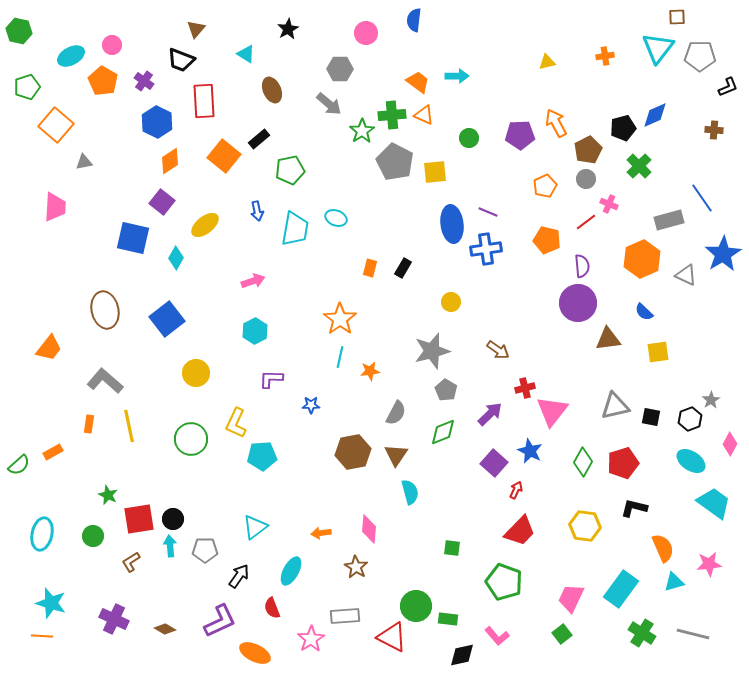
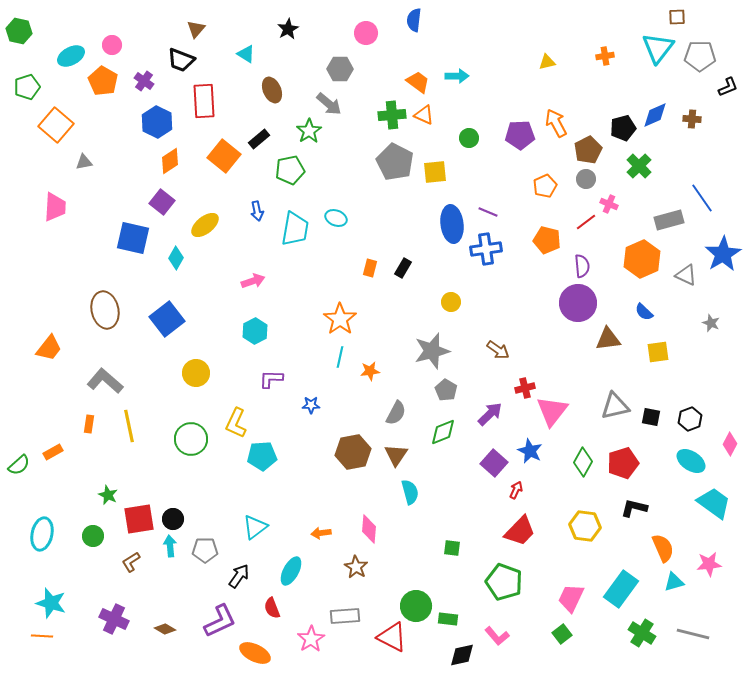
brown cross at (714, 130): moved 22 px left, 11 px up
green star at (362, 131): moved 53 px left
gray star at (711, 400): moved 77 px up; rotated 18 degrees counterclockwise
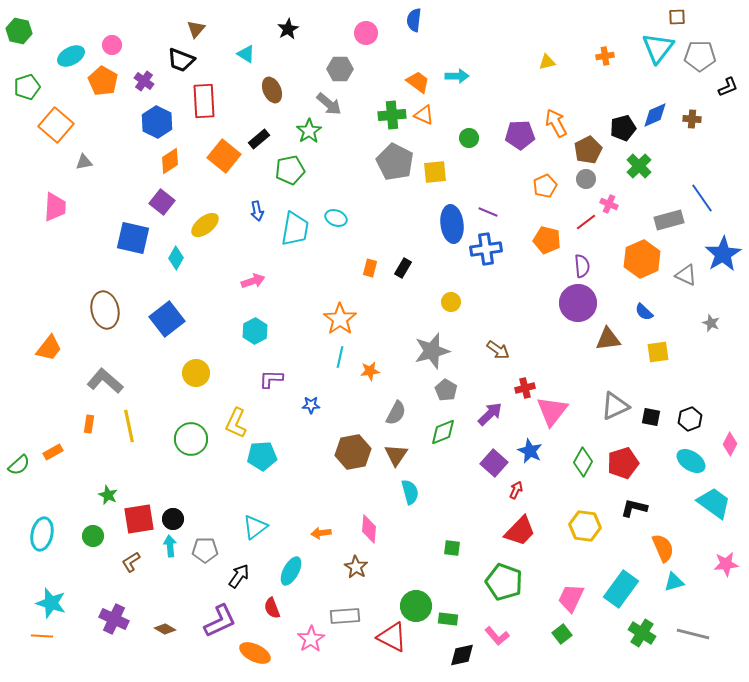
gray triangle at (615, 406): rotated 12 degrees counterclockwise
pink star at (709, 564): moved 17 px right
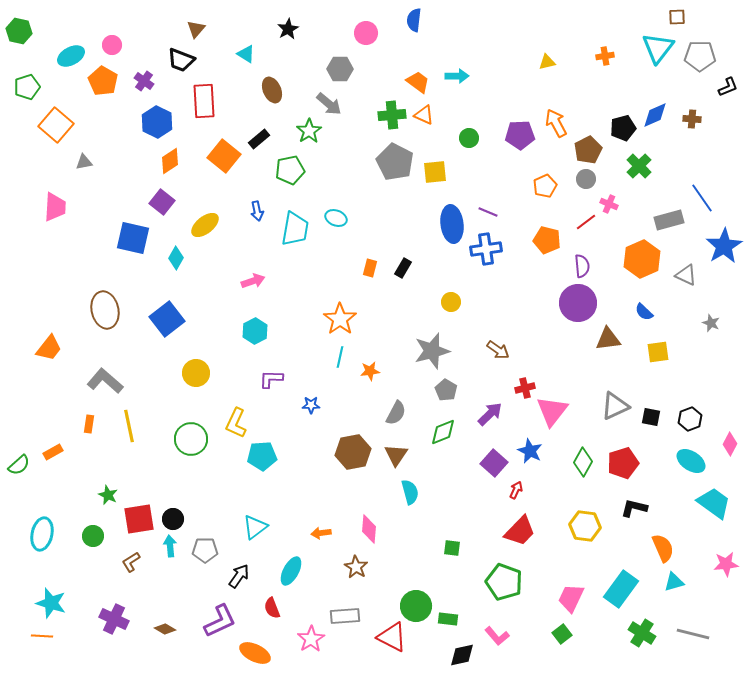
blue star at (723, 254): moved 1 px right, 8 px up
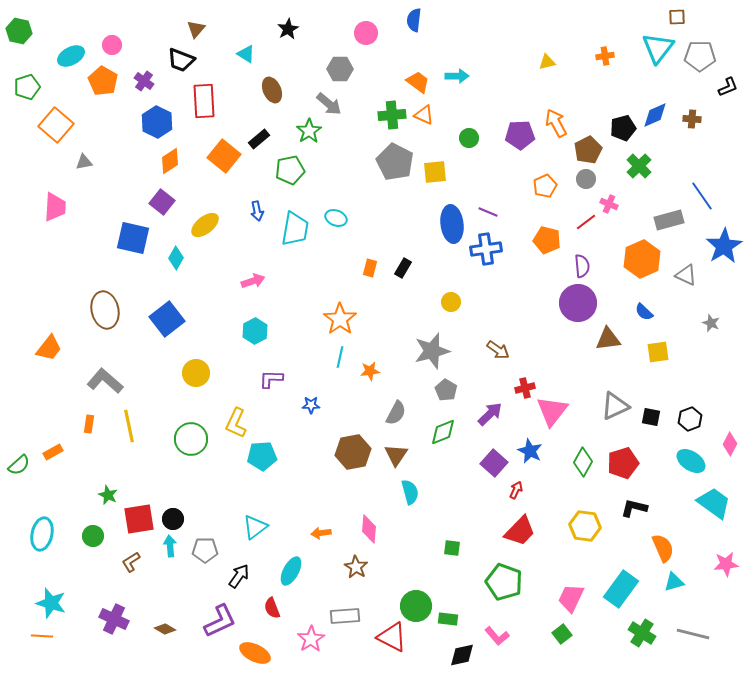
blue line at (702, 198): moved 2 px up
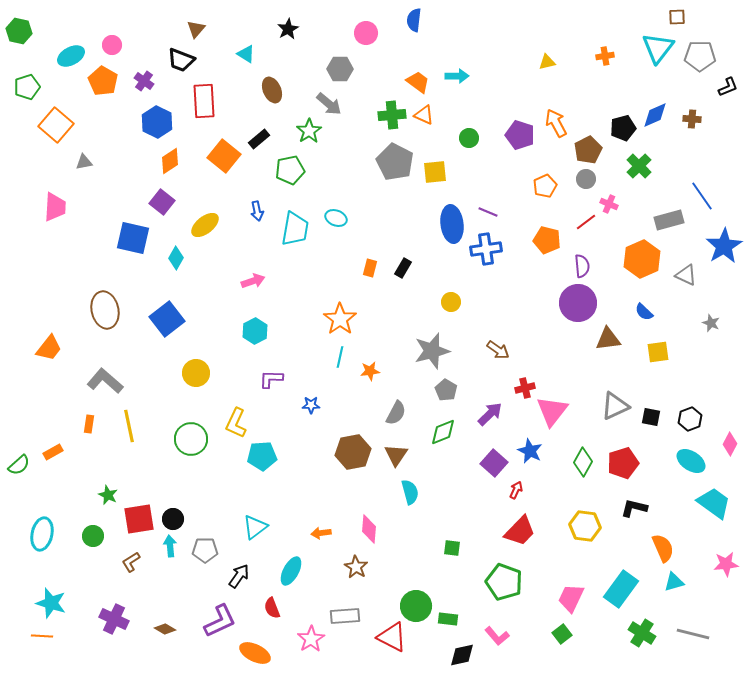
purple pentagon at (520, 135): rotated 20 degrees clockwise
